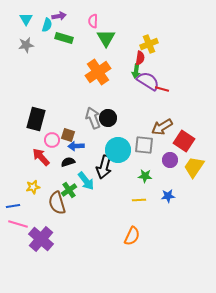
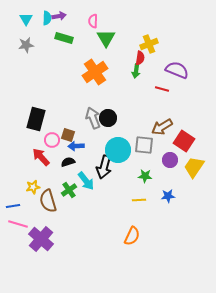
cyan semicircle: moved 7 px up; rotated 16 degrees counterclockwise
orange cross: moved 3 px left
purple semicircle: moved 29 px right, 11 px up; rotated 10 degrees counterclockwise
brown semicircle: moved 9 px left, 2 px up
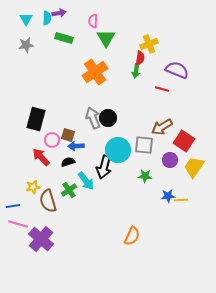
purple arrow: moved 3 px up
yellow line: moved 42 px right
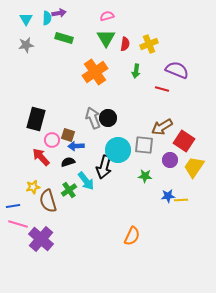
pink semicircle: moved 14 px right, 5 px up; rotated 72 degrees clockwise
red semicircle: moved 15 px left, 14 px up
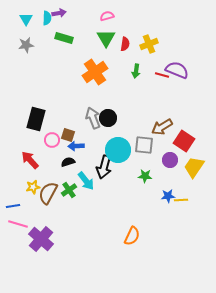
red line: moved 14 px up
red arrow: moved 11 px left, 3 px down
brown semicircle: moved 8 px up; rotated 45 degrees clockwise
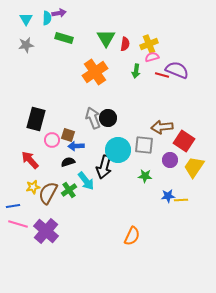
pink semicircle: moved 45 px right, 41 px down
brown arrow: rotated 25 degrees clockwise
purple cross: moved 5 px right, 8 px up
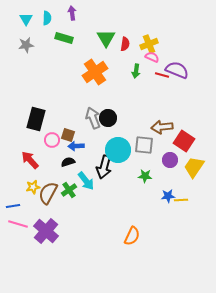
purple arrow: moved 13 px right; rotated 88 degrees counterclockwise
pink semicircle: rotated 40 degrees clockwise
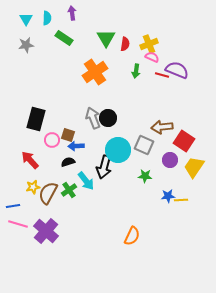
green rectangle: rotated 18 degrees clockwise
gray square: rotated 18 degrees clockwise
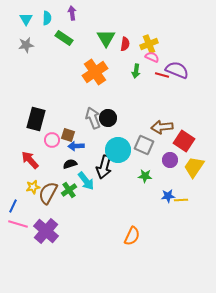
black semicircle: moved 2 px right, 2 px down
blue line: rotated 56 degrees counterclockwise
